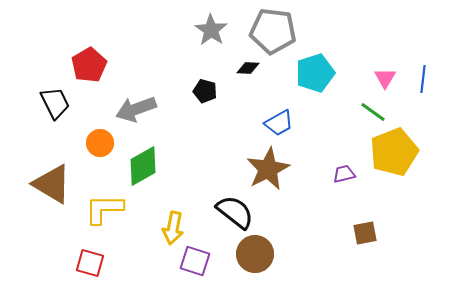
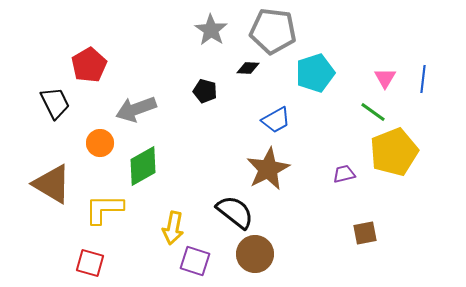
blue trapezoid: moved 3 px left, 3 px up
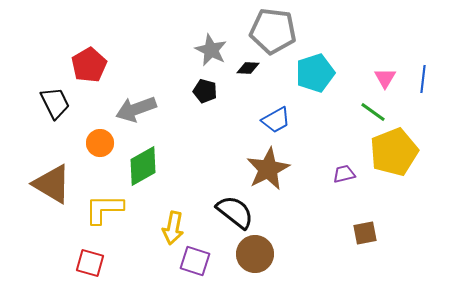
gray star: moved 20 px down; rotated 8 degrees counterclockwise
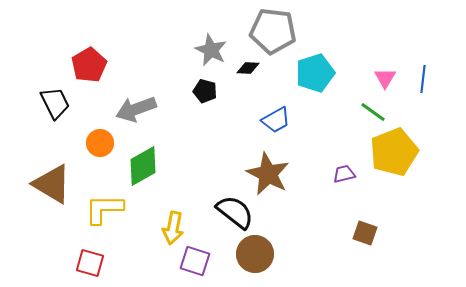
brown star: moved 5 px down; rotated 18 degrees counterclockwise
brown square: rotated 30 degrees clockwise
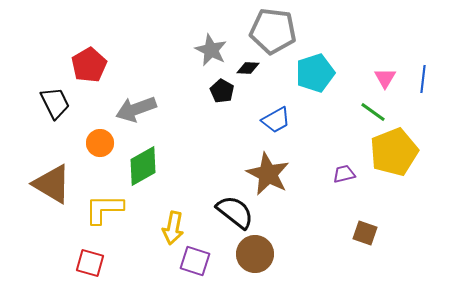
black pentagon: moved 17 px right; rotated 15 degrees clockwise
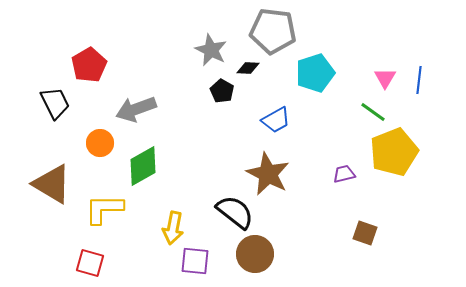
blue line: moved 4 px left, 1 px down
purple square: rotated 12 degrees counterclockwise
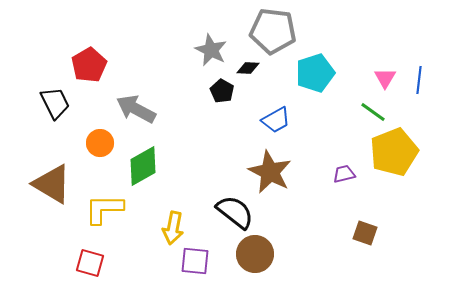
gray arrow: rotated 48 degrees clockwise
brown star: moved 2 px right, 2 px up
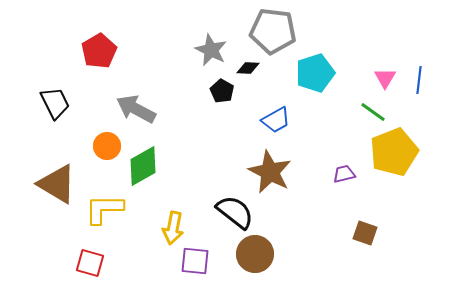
red pentagon: moved 10 px right, 14 px up
orange circle: moved 7 px right, 3 px down
brown triangle: moved 5 px right
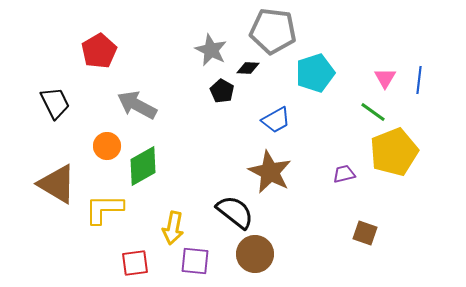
gray arrow: moved 1 px right, 4 px up
red square: moved 45 px right; rotated 24 degrees counterclockwise
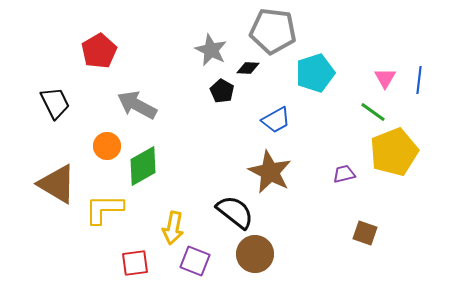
purple square: rotated 16 degrees clockwise
